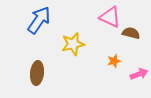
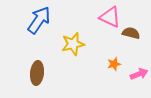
orange star: moved 3 px down
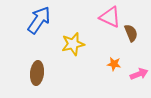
brown semicircle: rotated 54 degrees clockwise
orange star: rotated 24 degrees clockwise
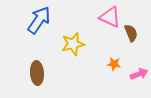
brown ellipse: rotated 10 degrees counterclockwise
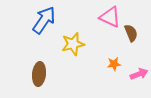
blue arrow: moved 5 px right
orange star: rotated 16 degrees counterclockwise
brown ellipse: moved 2 px right, 1 px down; rotated 10 degrees clockwise
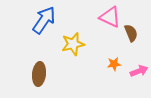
pink arrow: moved 3 px up
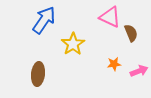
yellow star: rotated 20 degrees counterclockwise
brown ellipse: moved 1 px left
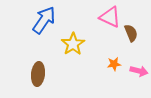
pink arrow: rotated 36 degrees clockwise
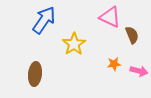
brown semicircle: moved 1 px right, 2 px down
yellow star: moved 1 px right
brown ellipse: moved 3 px left
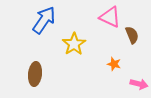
orange star: rotated 24 degrees clockwise
pink arrow: moved 13 px down
